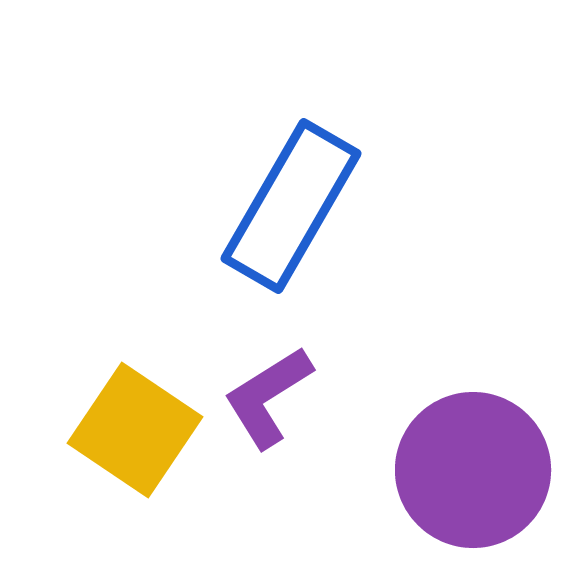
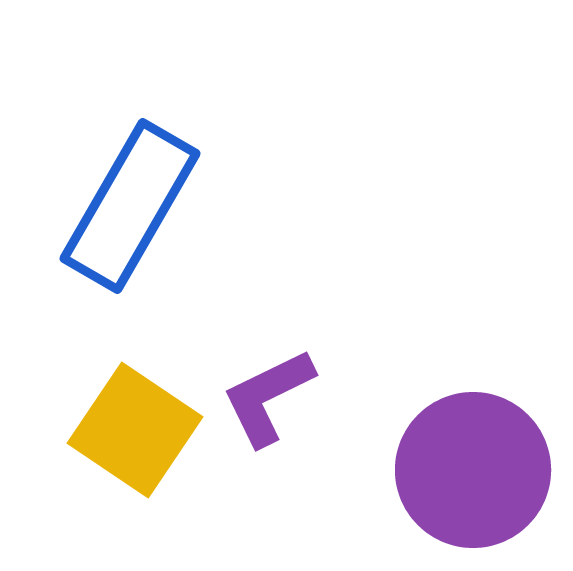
blue rectangle: moved 161 px left
purple L-shape: rotated 6 degrees clockwise
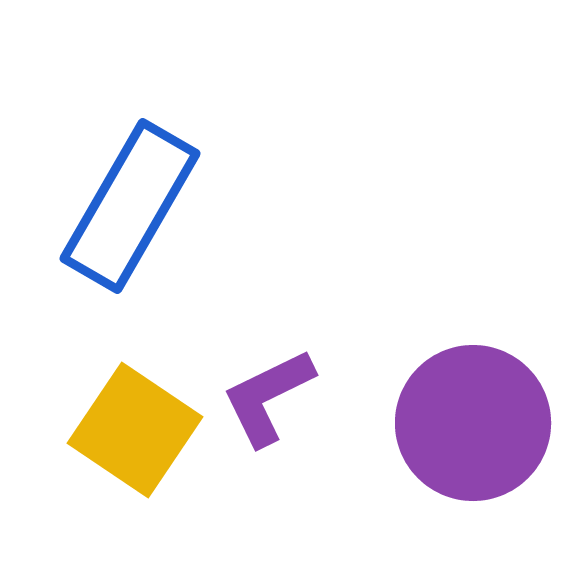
purple circle: moved 47 px up
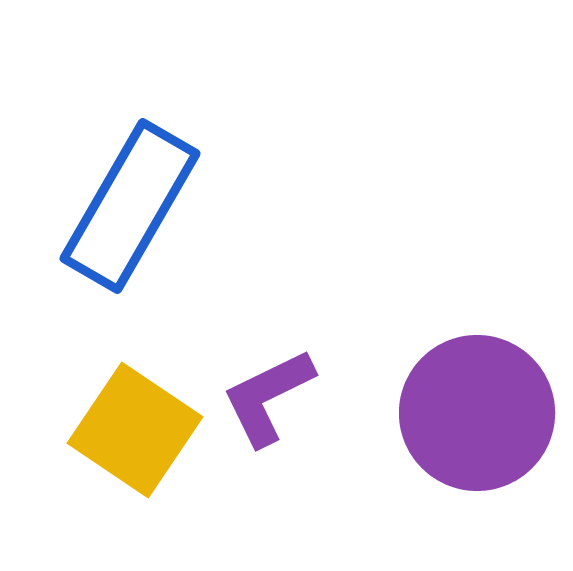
purple circle: moved 4 px right, 10 px up
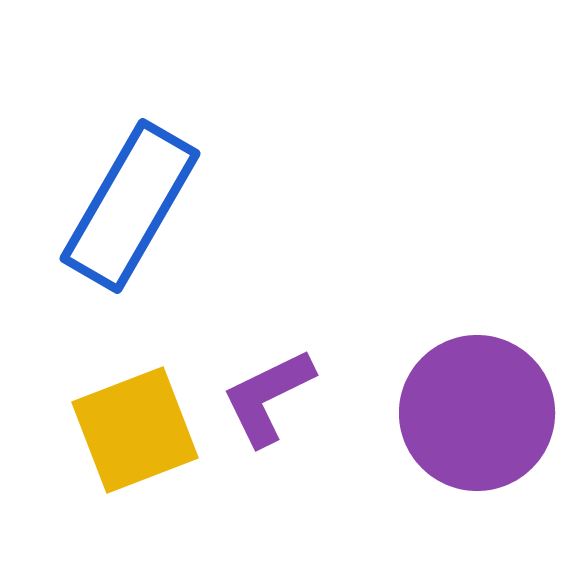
yellow square: rotated 35 degrees clockwise
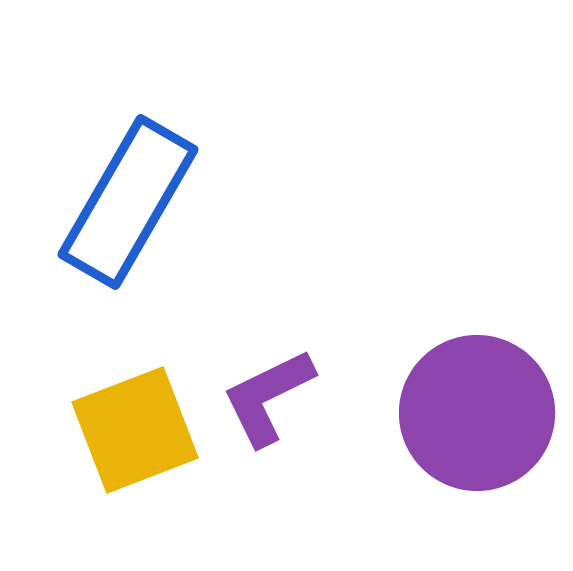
blue rectangle: moved 2 px left, 4 px up
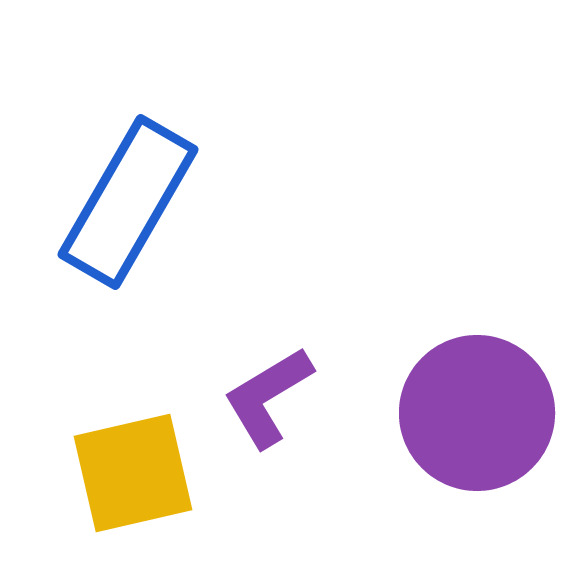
purple L-shape: rotated 5 degrees counterclockwise
yellow square: moved 2 px left, 43 px down; rotated 8 degrees clockwise
